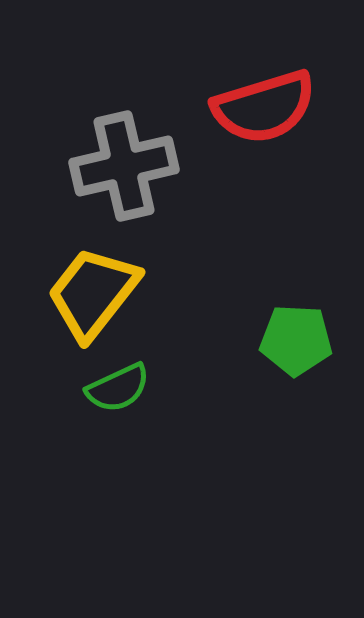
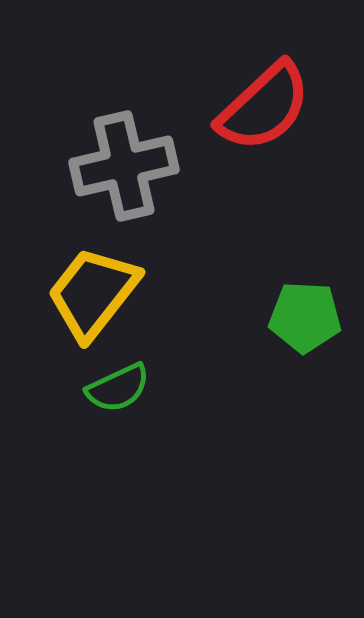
red semicircle: rotated 26 degrees counterclockwise
green pentagon: moved 9 px right, 23 px up
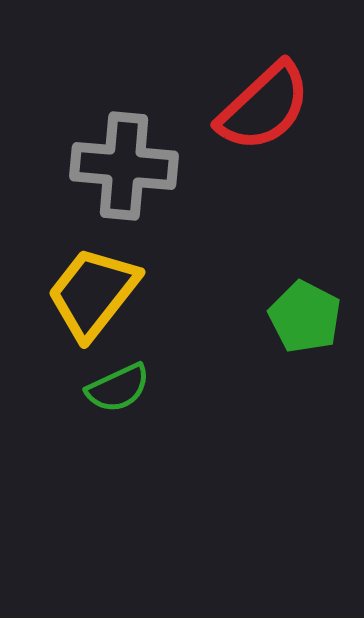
gray cross: rotated 18 degrees clockwise
green pentagon: rotated 24 degrees clockwise
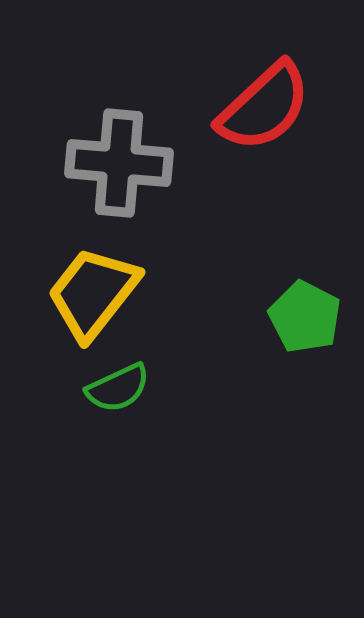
gray cross: moved 5 px left, 3 px up
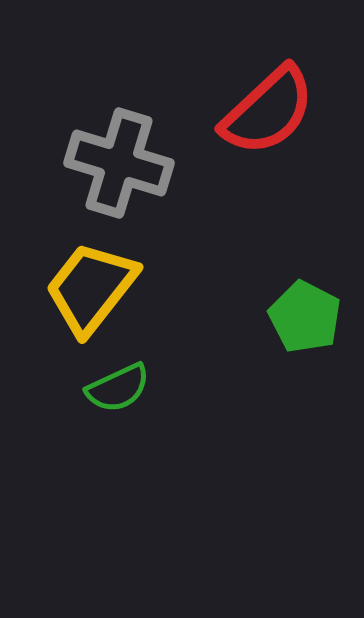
red semicircle: moved 4 px right, 4 px down
gray cross: rotated 12 degrees clockwise
yellow trapezoid: moved 2 px left, 5 px up
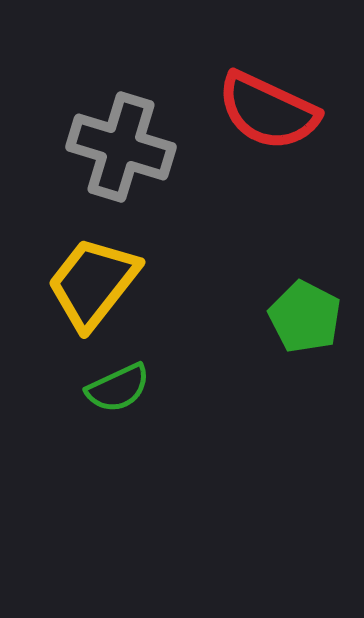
red semicircle: rotated 68 degrees clockwise
gray cross: moved 2 px right, 16 px up
yellow trapezoid: moved 2 px right, 5 px up
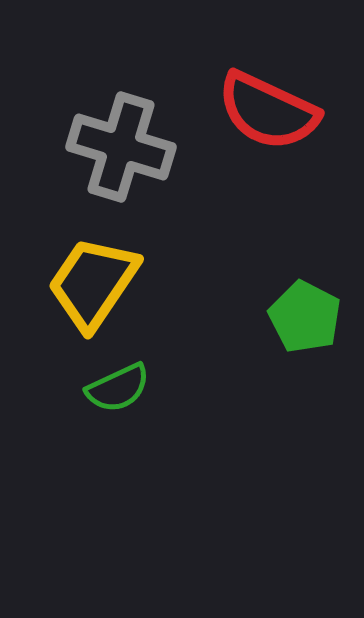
yellow trapezoid: rotated 4 degrees counterclockwise
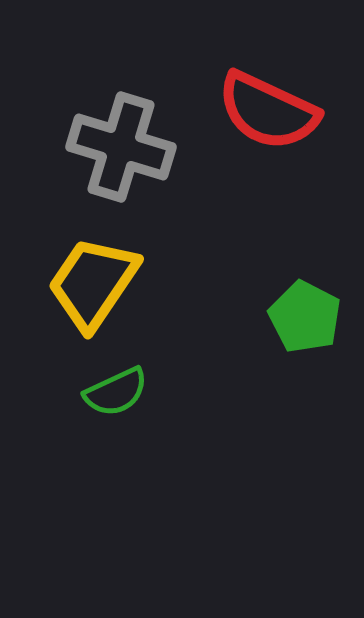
green semicircle: moved 2 px left, 4 px down
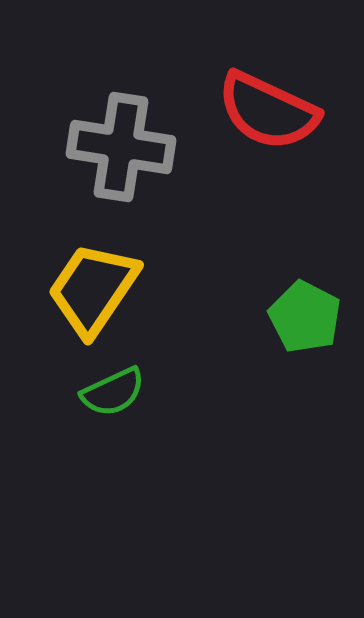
gray cross: rotated 8 degrees counterclockwise
yellow trapezoid: moved 6 px down
green semicircle: moved 3 px left
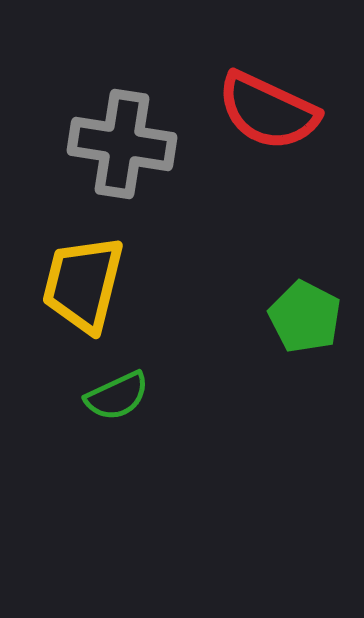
gray cross: moved 1 px right, 3 px up
yellow trapezoid: moved 10 px left, 5 px up; rotated 20 degrees counterclockwise
green semicircle: moved 4 px right, 4 px down
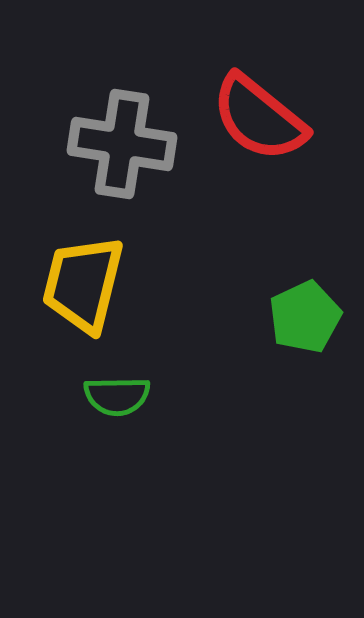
red semicircle: moved 9 px left, 7 px down; rotated 14 degrees clockwise
green pentagon: rotated 20 degrees clockwise
green semicircle: rotated 24 degrees clockwise
